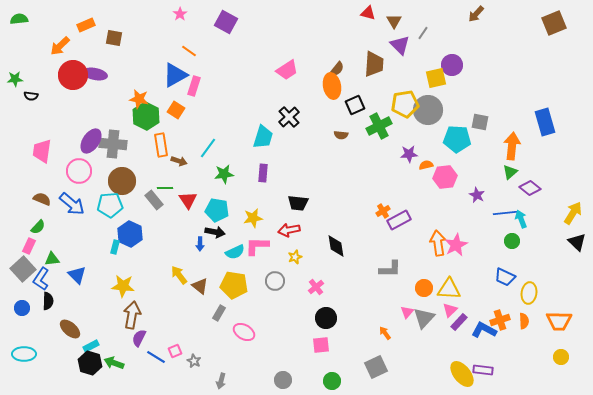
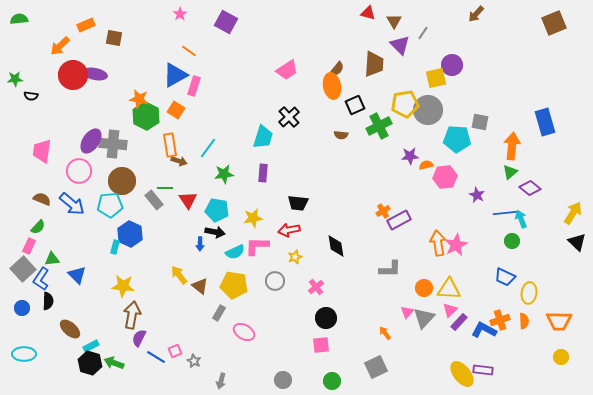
orange rectangle at (161, 145): moved 9 px right
purple star at (409, 154): moved 1 px right, 2 px down
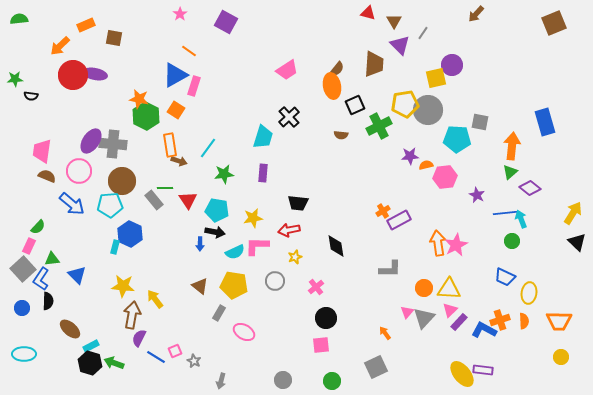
brown semicircle at (42, 199): moved 5 px right, 23 px up
yellow arrow at (179, 275): moved 24 px left, 24 px down
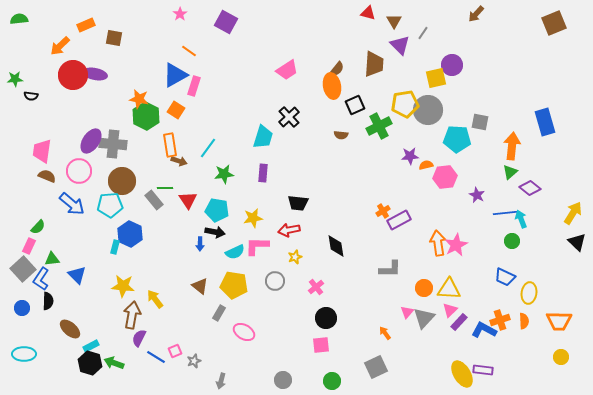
gray star at (194, 361): rotated 24 degrees clockwise
yellow ellipse at (462, 374): rotated 8 degrees clockwise
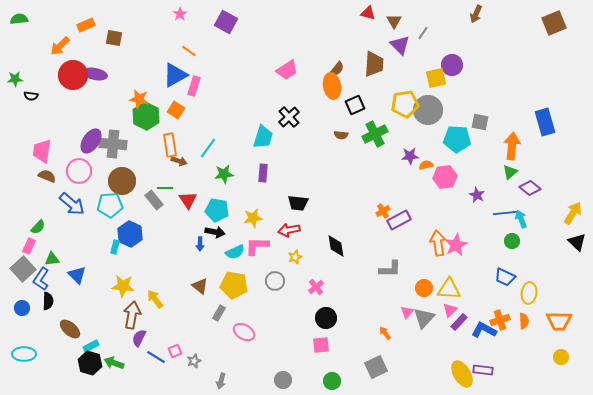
brown arrow at (476, 14): rotated 18 degrees counterclockwise
green cross at (379, 126): moved 4 px left, 8 px down
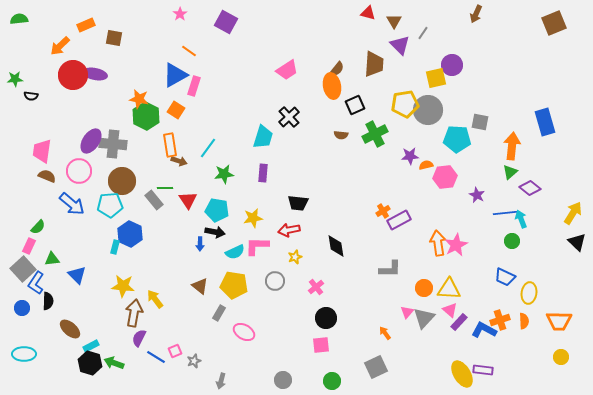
blue L-shape at (41, 279): moved 5 px left, 4 px down
pink triangle at (450, 310): rotated 35 degrees counterclockwise
brown arrow at (132, 315): moved 2 px right, 2 px up
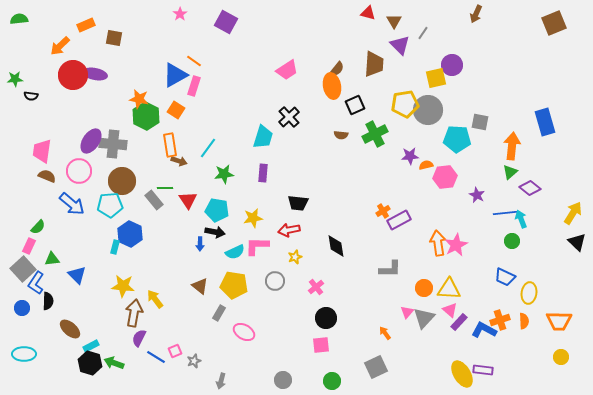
orange line at (189, 51): moved 5 px right, 10 px down
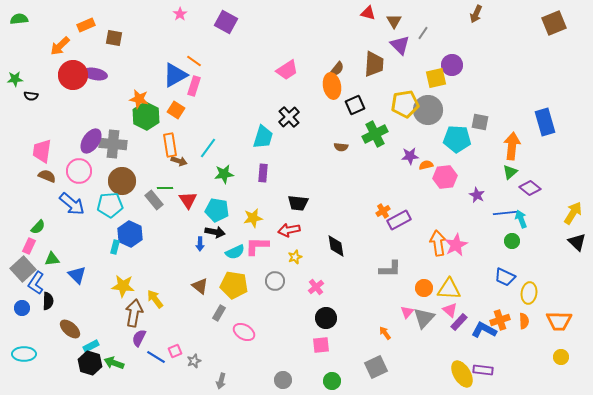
brown semicircle at (341, 135): moved 12 px down
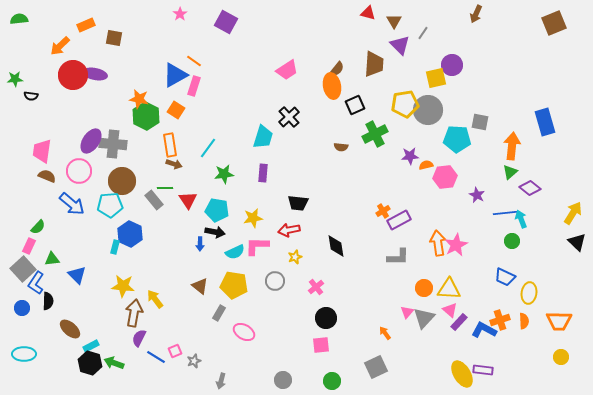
brown arrow at (179, 161): moved 5 px left, 3 px down
gray L-shape at (390, 269): moved 8 px right, 12 px up
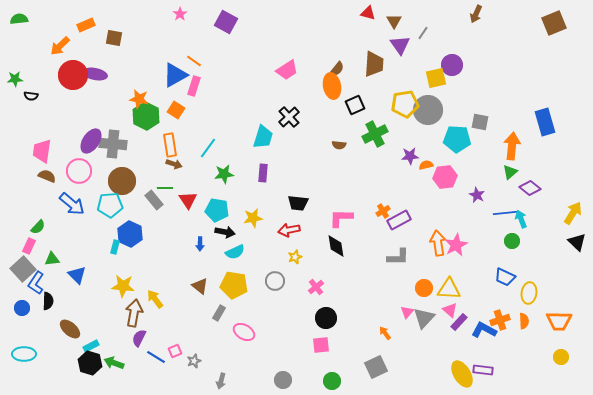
purple triangle at (400, 45): rotated 10 degrees clockwise
brown semicircle at (341, 147): moved 2 px left, 2 px up
black arrow at (215, 232): moved 10 px right
pink L-shape at (257, 246): moved 84 px right, 28 px up
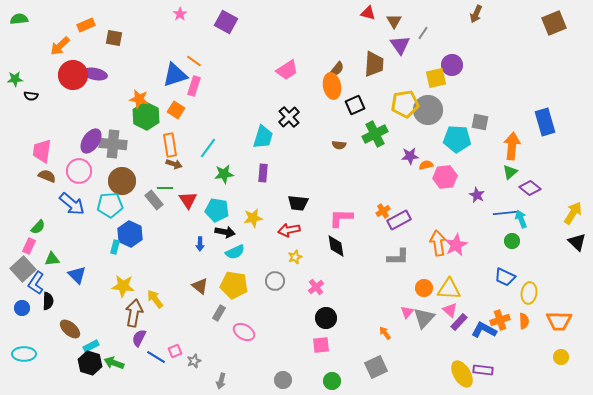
blue triangle at (175, 75): rotated 12 degrees clockwise
